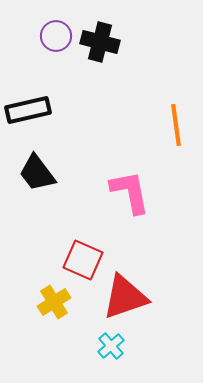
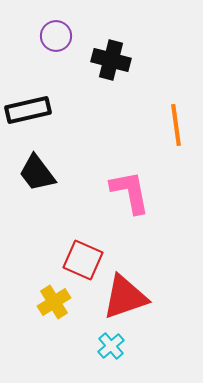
black cross: moved 11 px right, 18 px down
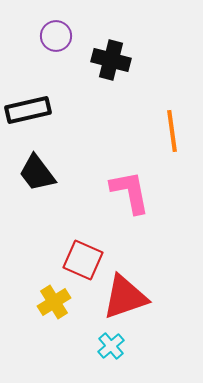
orange line: moved 4 px left, 6 px down
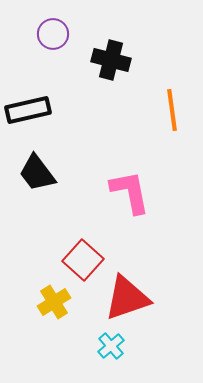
purple circle: moved 3 px left, 2 px up
orange line: moved 21 px up
red square: rotated 18 degrees clockwise
red triangle: moved 2 px right, 1 px down
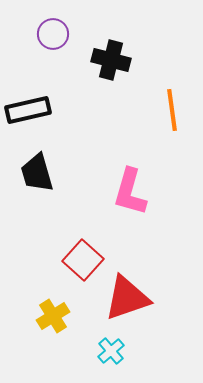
black trapezoid: rotated 21 degrees clockwise
pink L-shape: rotated 153 degrees counterclockwise
yellow cross: moved 1 px left, 14 px down
cyan cross: moved 5 px down
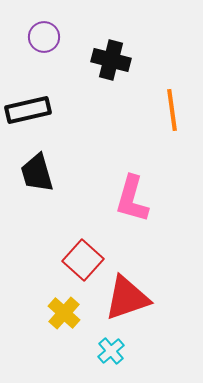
purple circle: moved 9 px left, 3 px down
pink L-shape: moved 2 px right, 7 px down
yellow cross: moved 11 px right, 3 px up; rotated 16 degrees counterclockwise
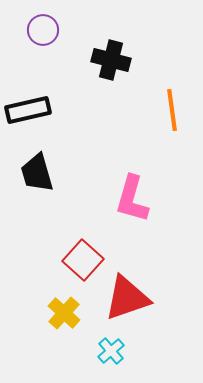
purple circle: moved 1 px left, 7 px up
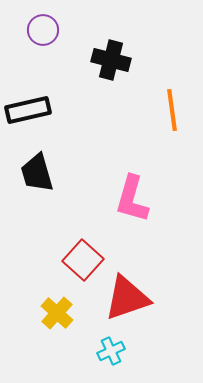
yellow cross: moved 7 px left
cyan cross: rotated 16 degrees clockwise
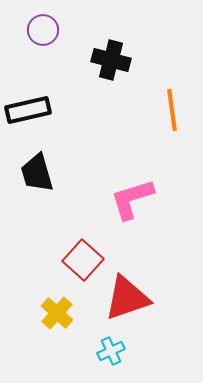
pink L-shape: rotated 57 degrees clockwise
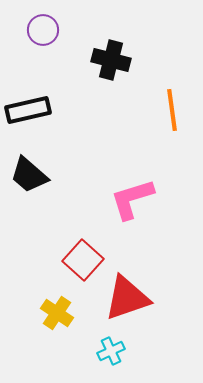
black trapezoid: moved 8 px left, 2 px down; rotated 33 degrees counterclockwise
yellow cross: rotated 8 degrees counterclockwise
